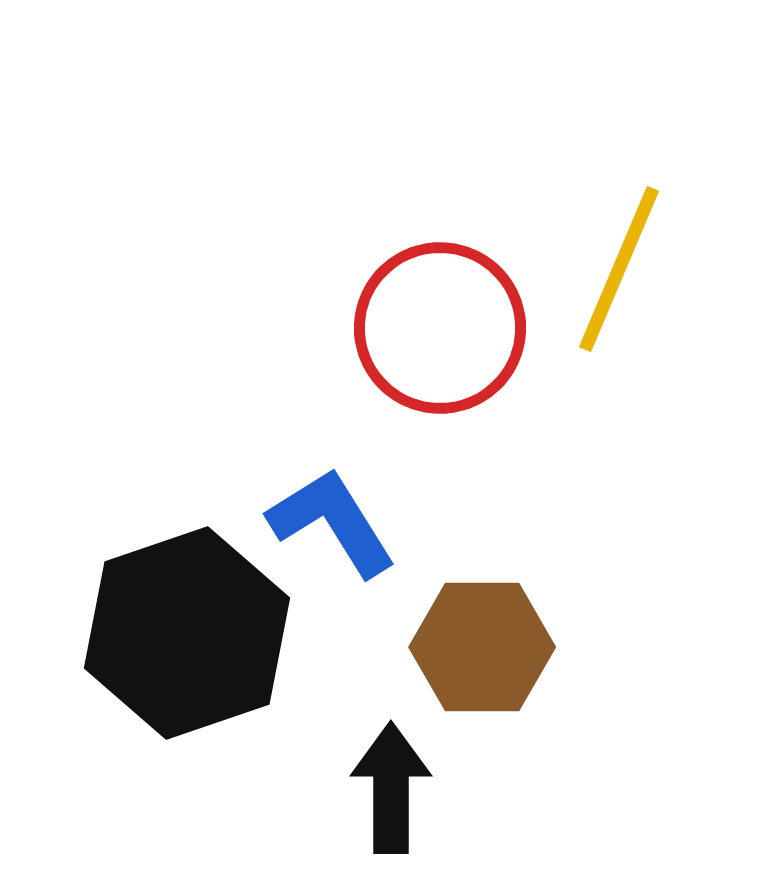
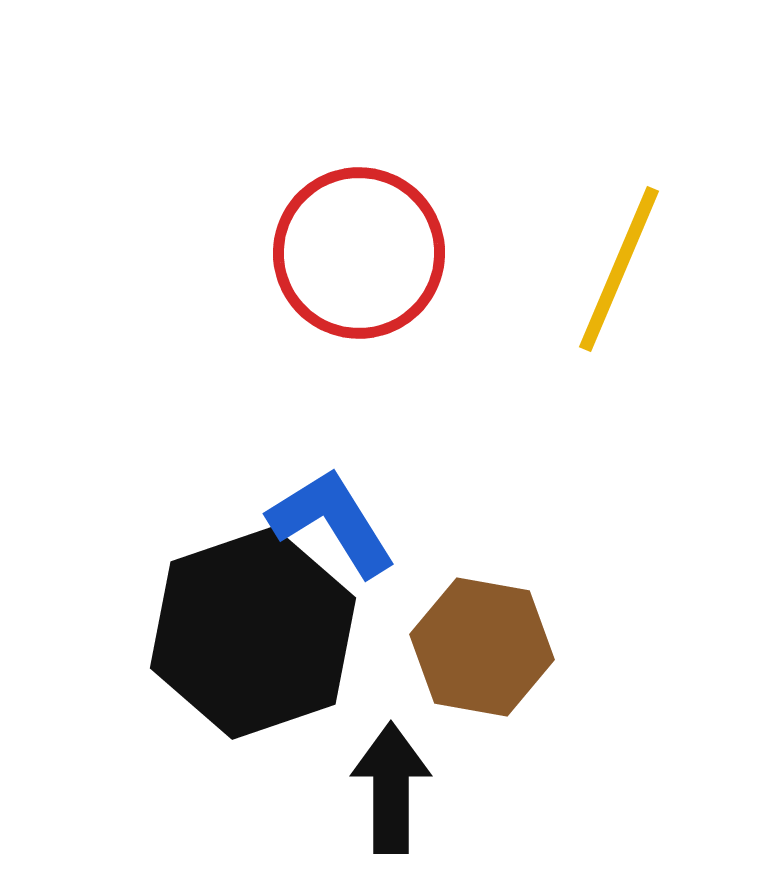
red circle: moved 81 px left, 75 px up
black hexagon: moved 66 px right
brown hexagon: rotated 10 degrees clockwise
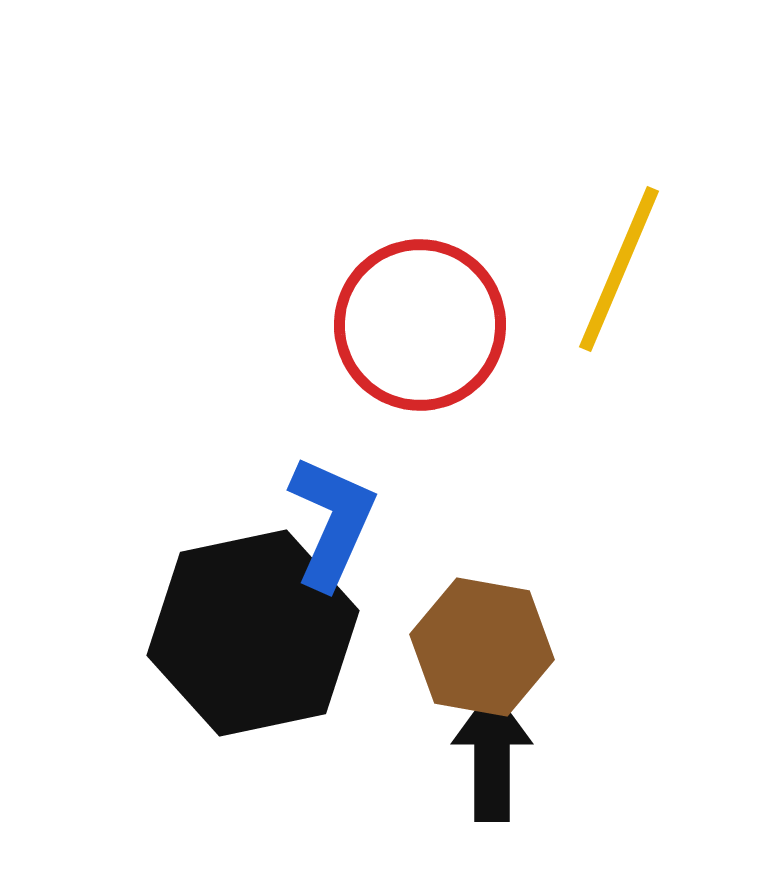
red circle: moved 61 px right, 72 px down
blue L-shape: rotated 56 degrees clockwise
black hexagon: rotated 7 degrees clockwise
black arrow: moved 101 px right, 32 px up
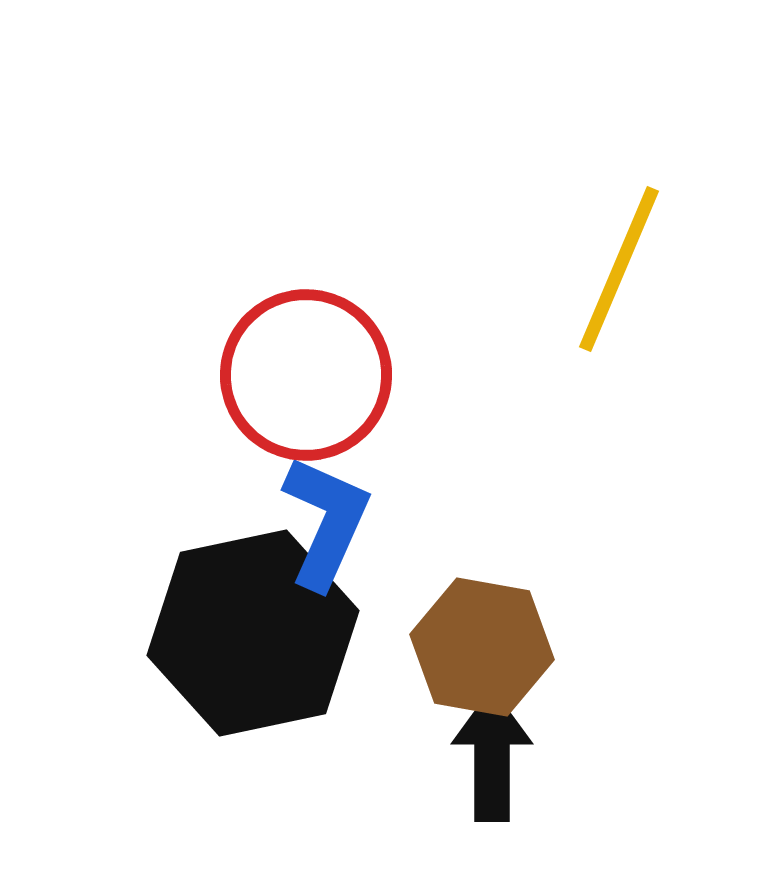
red circle: moved 114 px left, 50 px down
blue L-shape: moved 6 px left
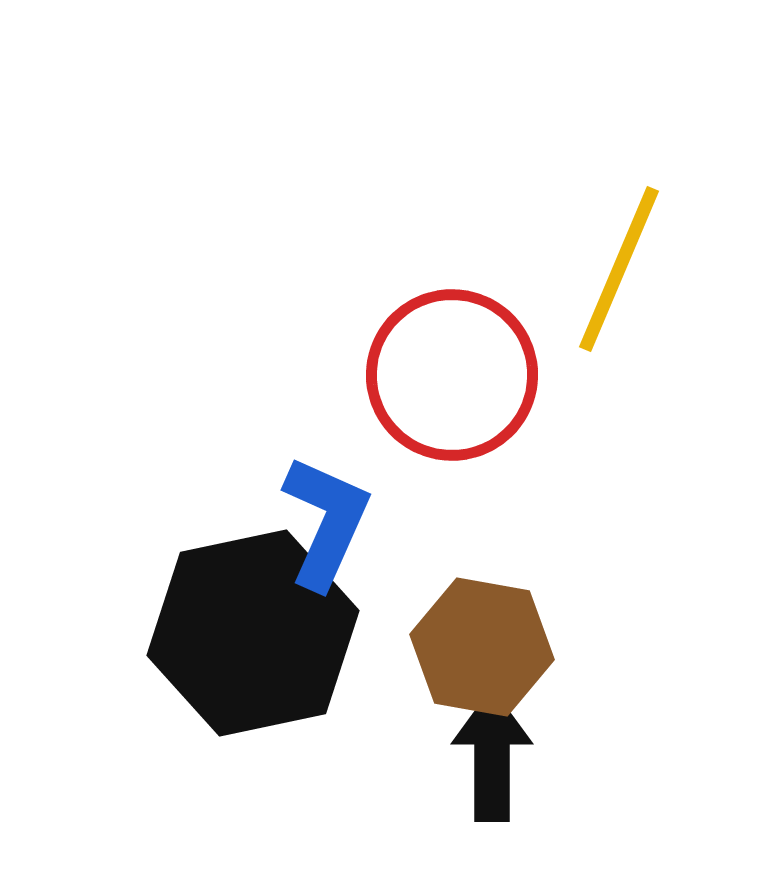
red circle: moved 146 px right
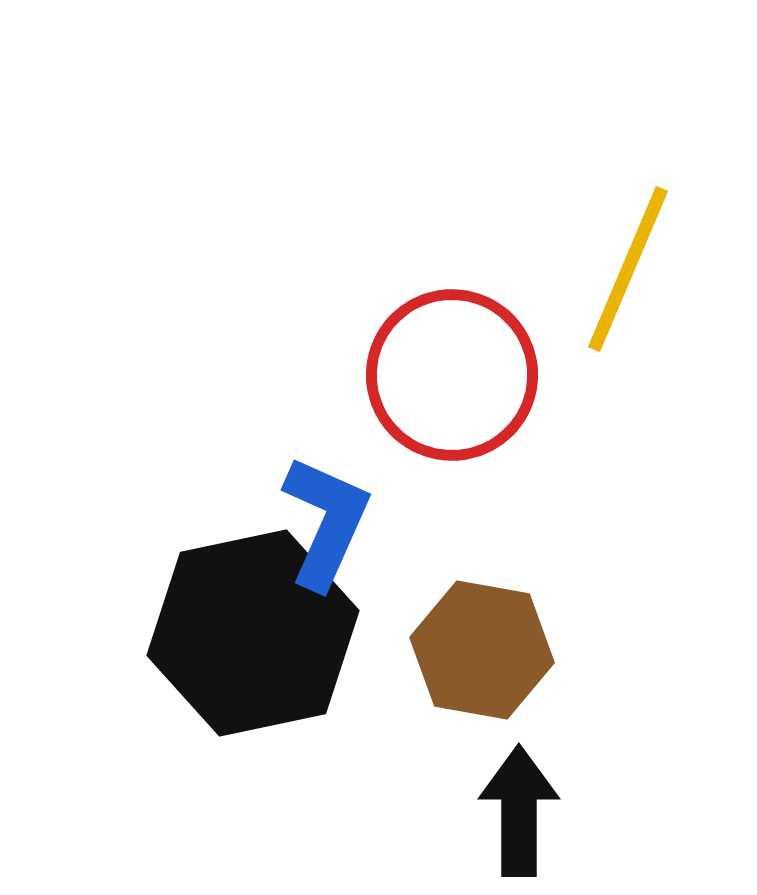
yellow line: moved 9 px right
brown hexagon: moved 3 px down
black arrow: moved 27 px right, 55 px down
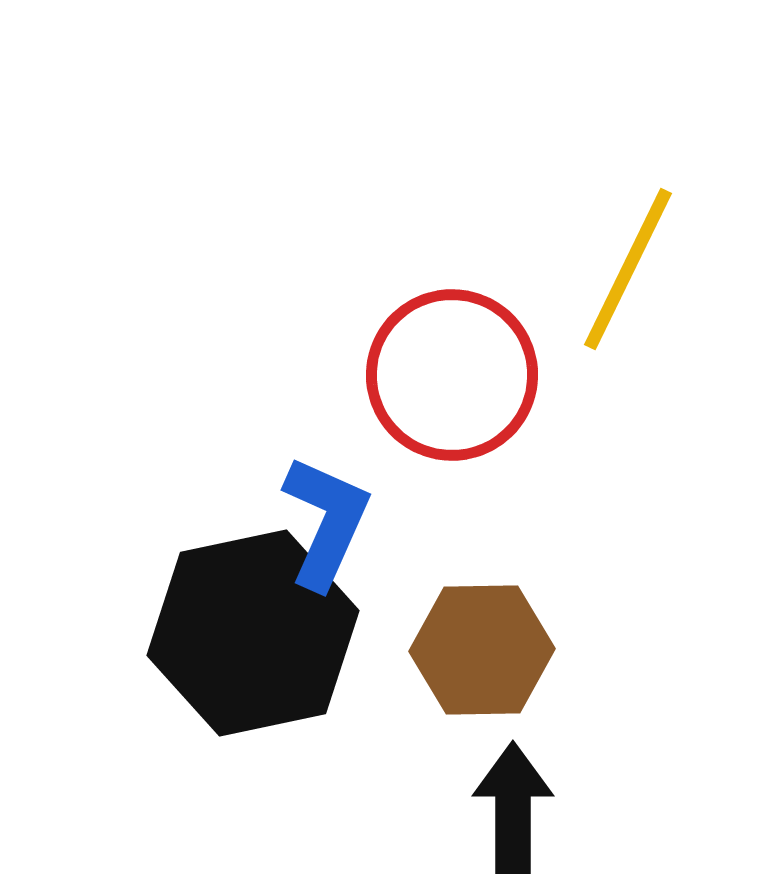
yellow line: rotated 3 degrees clockwise
brown hexagon: rotated 11 degrees counterclockwise
black arrow: moved 6 px left, 3 px up
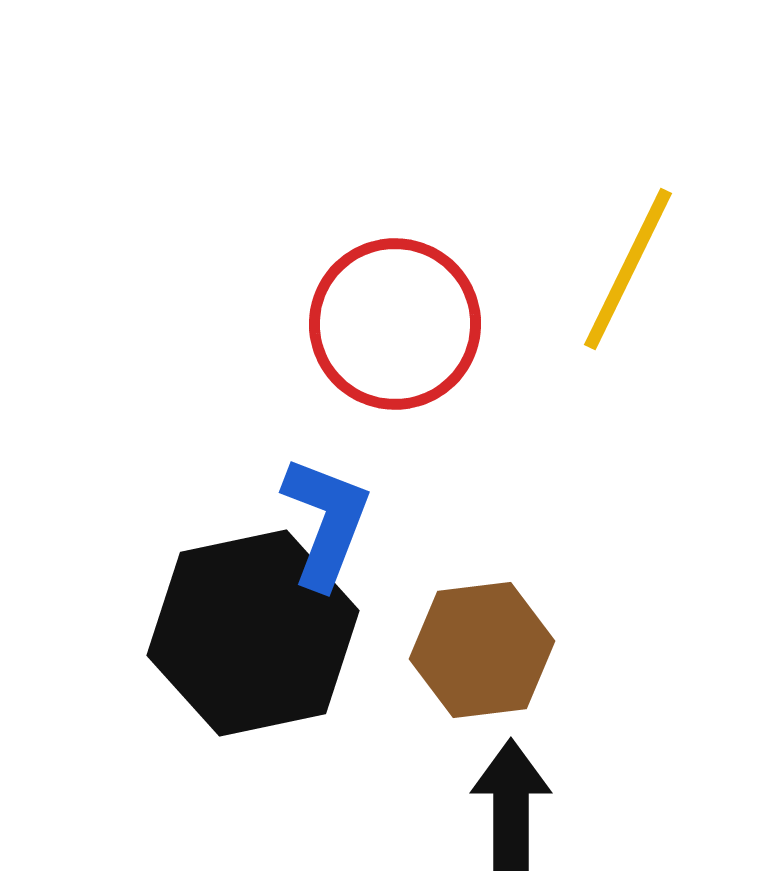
red circle: moved 57 px left, 51 px up
blue L-shape: rotated 3 degrees counterclockwise
brown hexagon: rotated 6 degrees counterclockwise
black arrow: moved 2 px left, 3 px up
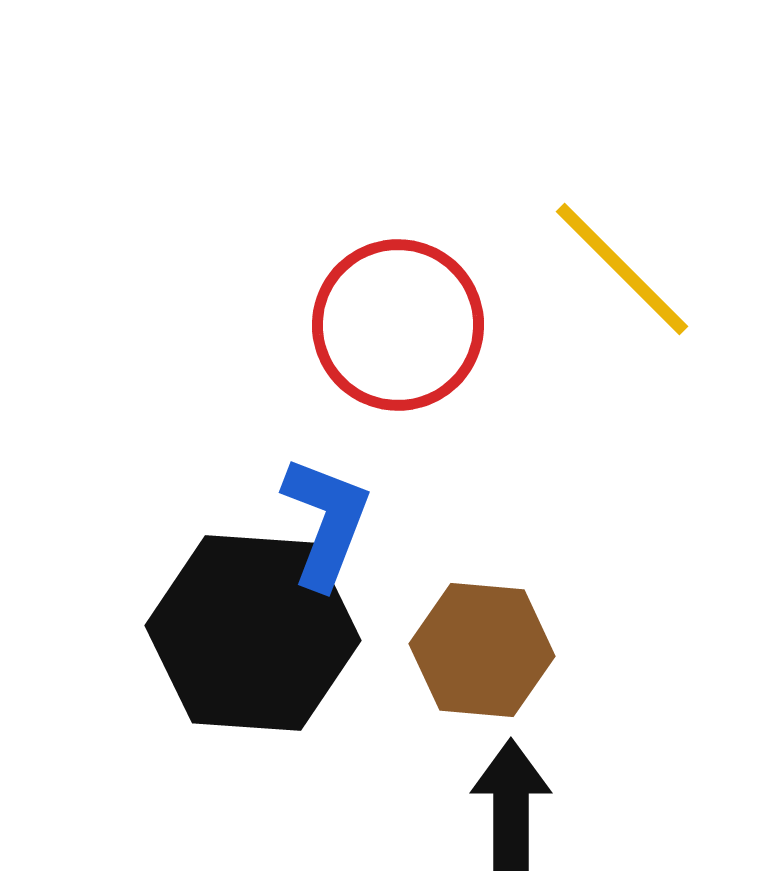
yellow line: moved 6 px left; rotated 71 degrees counterclockwise
red circle: moved 3 px right, 1 px down
black hexagon: rotated 16 degrees clockwise
brown hexagon: rotated 12 degrees clockwise
